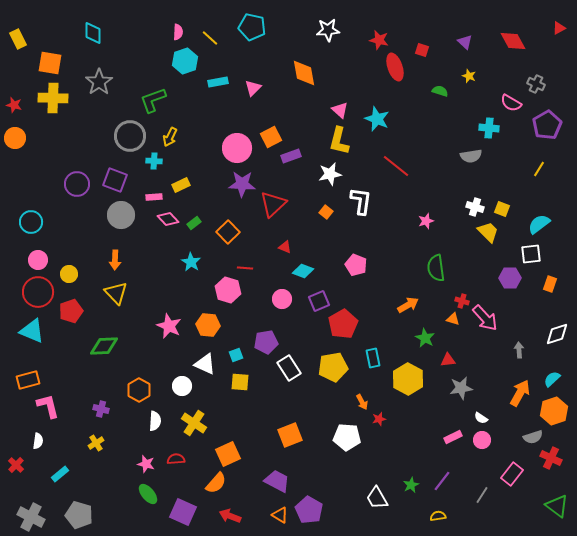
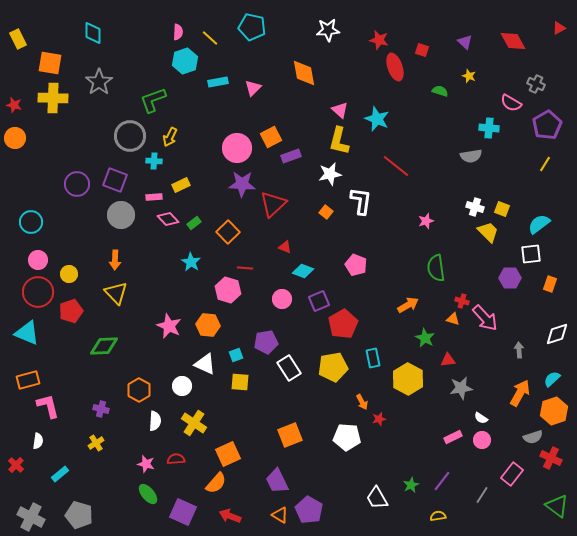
yellow line at (539, 169): moved 6 px right, 5 px up
cyan triangle at (32, 331): moved 5 px left, 2 px down
purple trapezoid at (277, 481): rotated 144 degrees counterclockwise
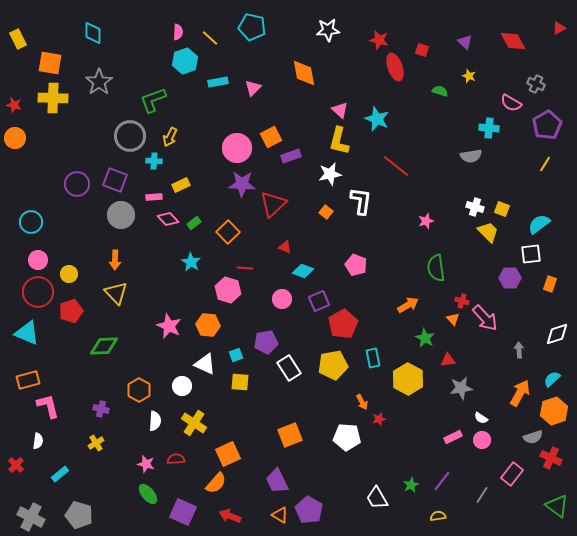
orange triangle at (453, 319): rotated 32 degrees clockwise
yellow pentagon at (333, 367): moved 2 px up
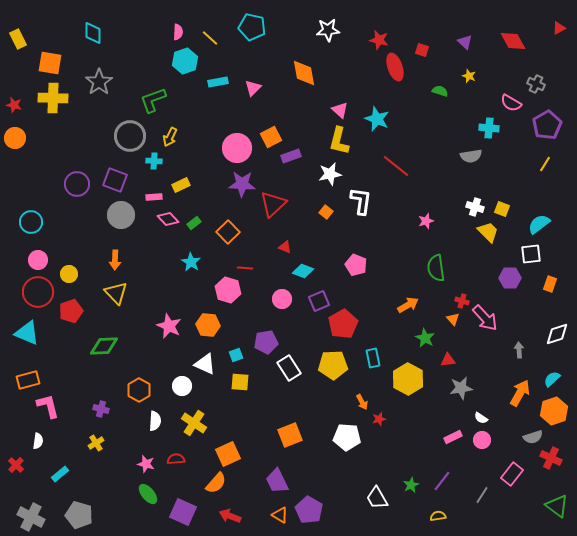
yellow pentagon at (333, 365): rotated 8 degrees clockwise
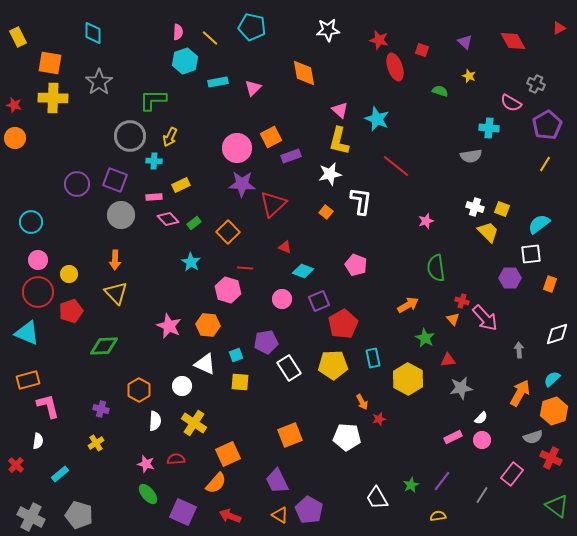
yellow rectangle at (18, 39): moved 2 px up
green L-shape at (153, 100): rotated 20 degrees clockwise
white semicircle at (481, 418): rotated 80 degrees counterclockwise
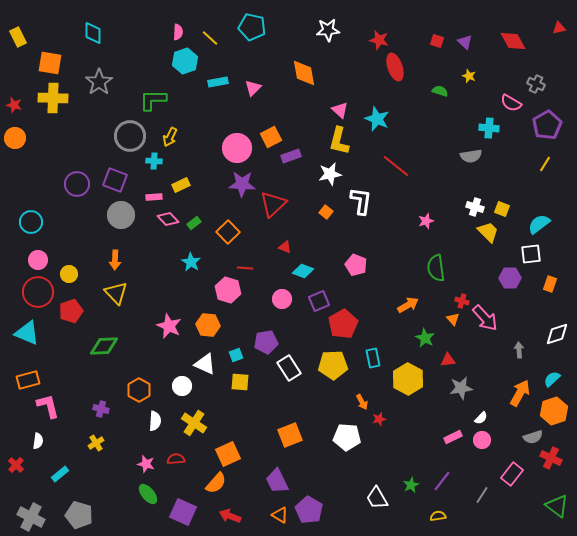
red triangle at (559, 28): rotated 16 degrees clockwise
red square at (422, 50): moved 15 px right, 9 px up
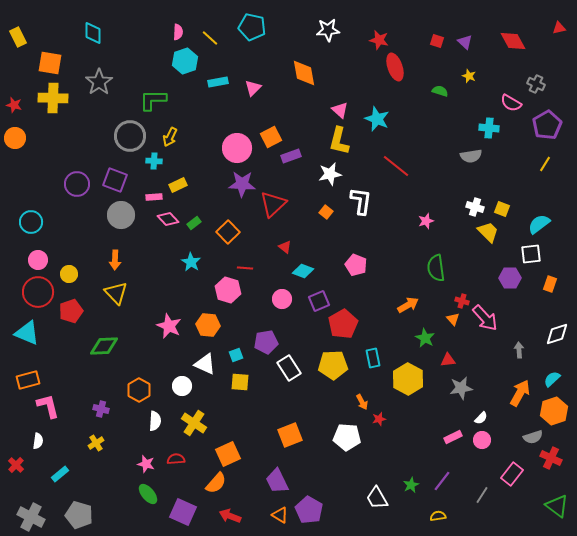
yellow rectangle at (181, 185): moved 3 px left
red triangle at (285, 247): rotated 16 degrees clockwise
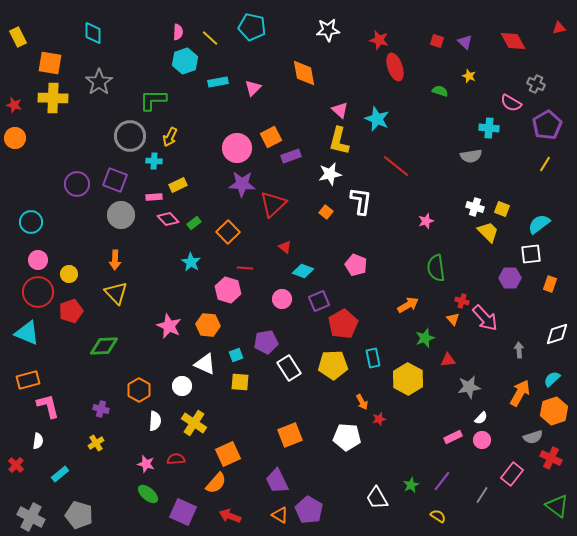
green star at (425, 338): rotated 24 degrees clockwise
gray star at (461, 388): moved 8 px right, 1 px up
green ellipse at (148, 494): rotated 10 degrees counterclockwise
yellow semicircle at (438, 516): rotated 42 degrees clockwise
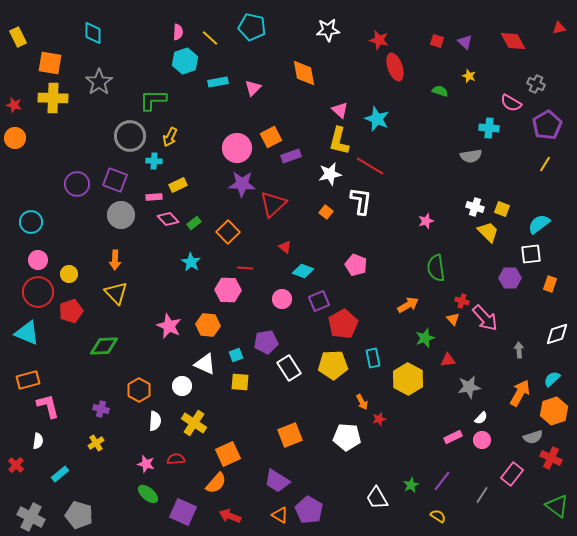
red line at (396, 166): moved 26 px left; rotated 8 degrees counterclockwise
pink hexagon at (228, 290): rotated 15 degrees counterclockwise
purple trapezoid at (277, 481): rotated 32 degrees counterclockwise
